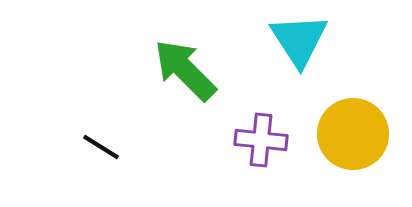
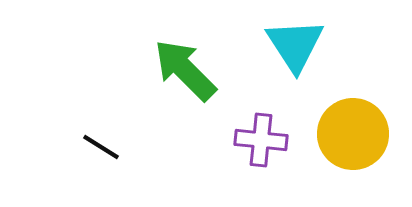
cyan triangle: moved 4 px left, 5 px down
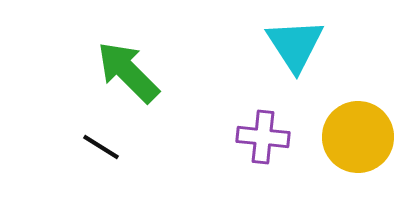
green arrow: moved 57 px left, 2 px down
yellow circle: moved 5 px right, 3 px down
purple cross: moved 2 px right, 3 px up
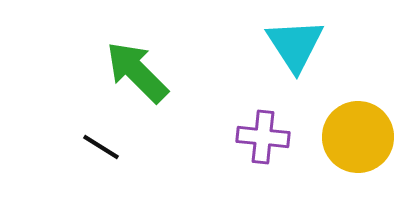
green arrow: moved 9 px right
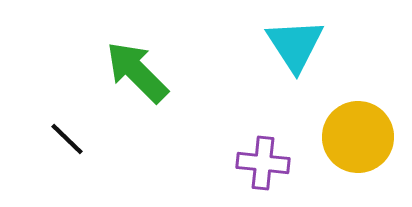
purple cross: moved 26 px down
black line: moved 34 px left, 8 px up; rotated 12 degrees clockwise
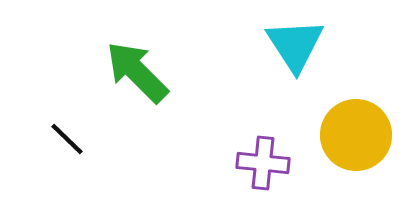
yellow circle: moved 2 px left, 2 px up
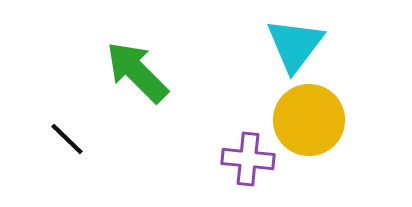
cyan triangle: rotated 10 degrees clockwise
yellow circle: moved 47 px left, 15 px up
purple cross: moved 15 px left, 4 px up
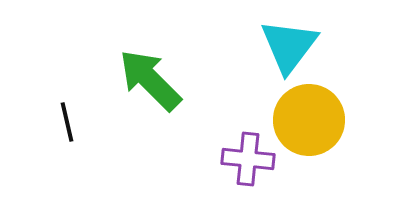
cyan triangle: moved 6 px left, 1 px down
green arrow: moved 13 px right, 8 px down
black line: moved 17 px up; rotated 33 degrees clockwise
